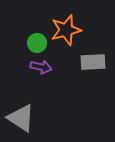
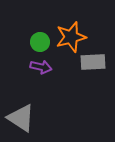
orange star: moved 5 px right, 7 px down
green circle: moved 3 px right, 1 px up
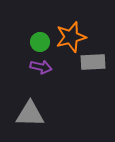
gray triangle: moved 9 px right, 4 px up; rotated 32 degrees counterclockwise
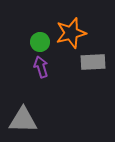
orange star: moved 4 px up
purple arrow: rotated 120 degrees counterclockwise
gray triangle: moved 7 px left, 6 px down
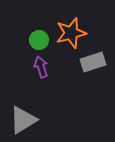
green circle: moved 1 px left, 2 px up
gray rectangle: rotated 15 degrees counterclockwise
gray triangle: rotated 32 degrees counterclockwise
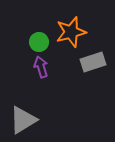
orange star: moved 1 px up
green circle: moved 2 px down
